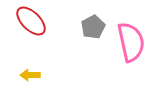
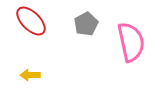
gray pentagon: moved 7 px left, 3 px up
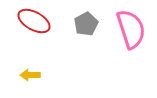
red ellipse: moved 3 px right; rotated 16 degrees counterclockwise
pink semicircle: moved 13 px up; rotated 6 degrees counterclockwise
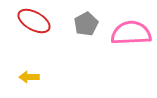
pink semicircle: moved 4 px down; rotated 75 degrees counterclockwise
yellow arrow: moved 1 px left, 2 px down
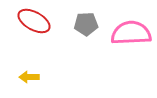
gray pentagon: rotated 25 degrees clockwise
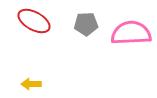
yellow arrow: moved 2 px right, 7 px down
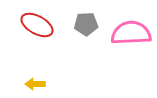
red ellipse: moved 3 px right, 4 px down
yellow arrow: moved 4 px right
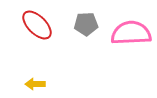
red ellipse: rotated 16 degrees clockwise
